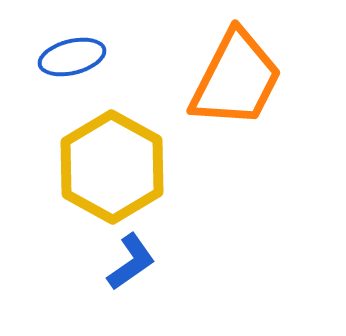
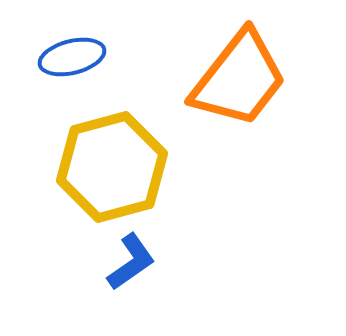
orange trapezoid: moved 3 px right; rotated 11 degrees clockwise
yellow hexagon: rotated 16 degrees clockwise
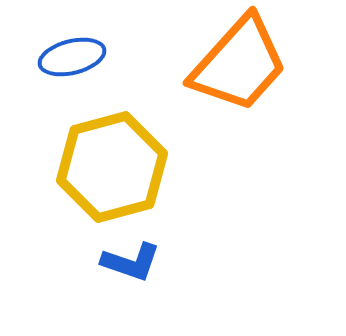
orange trapezoid: moved 15 px up; rotated 4 degrees clockwise
blue L-shape: rotated 54 degrees clockwise
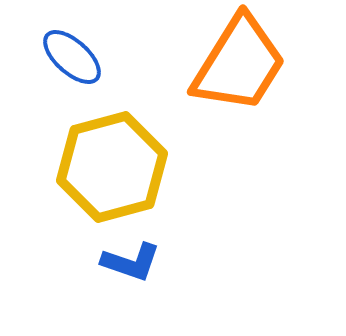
blue ellipse: rotated 56 degrees clockwise
orange trapezoid: rotated 10 degrees counterclockwise
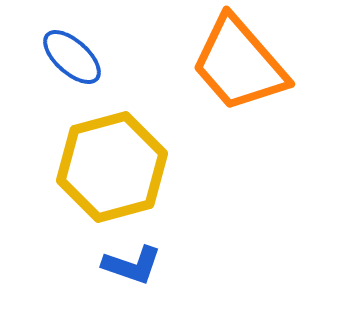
orange trapezoid: rotated 107 degrees clockwise
blue L-shape: moved 1 px right, 3 px down
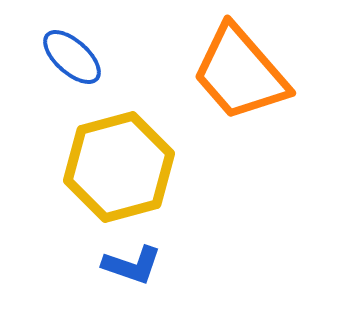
orange trapezoid: moved 1 px right, 9 px down
yellow hexagon: moved 7 px right
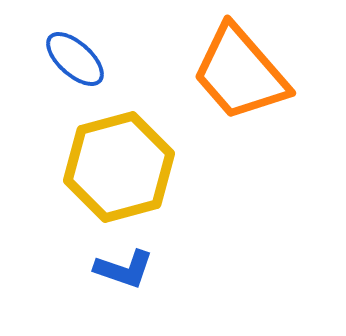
blue ellipse: moved 3 px right, 2 px down
blue L-shape: moved 8 px left, 4 px down
